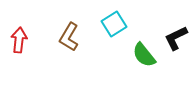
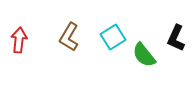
cyan square: moved 1 px left, 13 px down
black L-shape: rotated 40 degrees counterclockwise
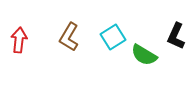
black L-shape: moved 2 px up
green semicircle: rotated 20 degrees counterclockwise
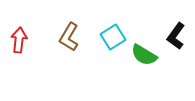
black L-shape: rotated 12 degrees clockwise
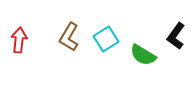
cyan square: moved 7 px left, 2 px down
green semicircle: moved 1 px left
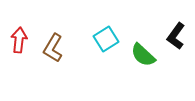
brown L-shape: moved 16 px left, 11 px down
green semicircle: rotated 12 degrees clockwise
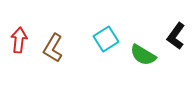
green semicircle: rotated 12 degrees counterclockwise
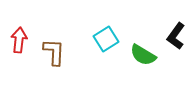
brown L-shape: moved 1 px right, 4 px down; rotated 152 degrees clockwise
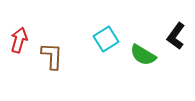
red arrow: rotated 10 degrees clockwise
brown L-shape: moved 2 px left, 4 px down
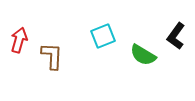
cyan square: moved 3 px left, 3 px up; rotated 10 degrees clockwise
